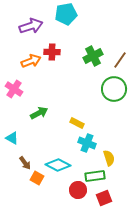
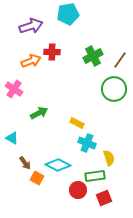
cyan pentagon: moved 2 px right
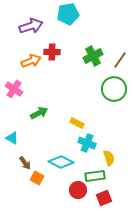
cyan diamond: moved 3 px right, 3 px up
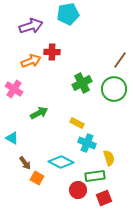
green cross: moved 11 px left, 27 px down
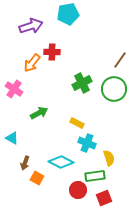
orange arrow: moved 1 px right, 2 px down; rotated 150 degrees clockwise
brown arrow: rotated 56 degrees clockwise
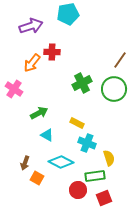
cyan triangle: moved 35 px right, 3 px up
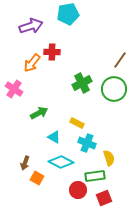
cyan triangle: moved 7 px right, 2 px down
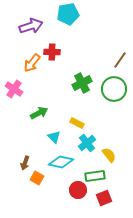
cyan triangle: rotated 16 degrees clockwise
cyan cross: rotated 30 degrees clockwise
yellow semicircle: moved 3 px up; rotated 21 degrees counterclockwise
cyan diamond: rotated 15 degrees counterclockwise
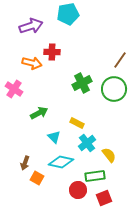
orange arrow: rotated 114 degrees counterclockwise
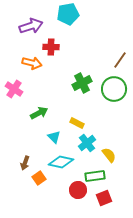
red cross: moved 1 px left, 5 px up
orange square: moved 2 px right; rotated 24 degrees clockwise
